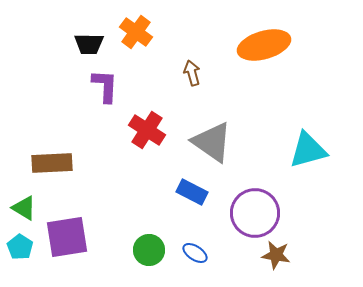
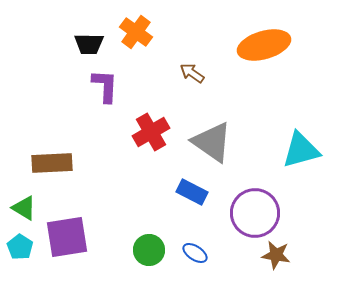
brown arrow: rotated 40 degrees counterclockwise
red cross: moved 4 px right, 2 px down; rotated 27 degrees clockwise
cyan triangle: moved 7 px left
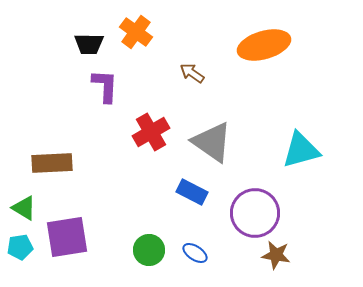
cyan pentagon: rotated 30 degrees clockwise
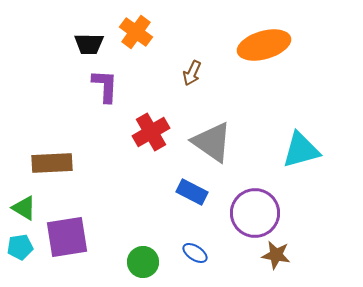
brown arrow: rotated 100 degrees counterclockwise
green circle: moved 6 px left, 12 px down
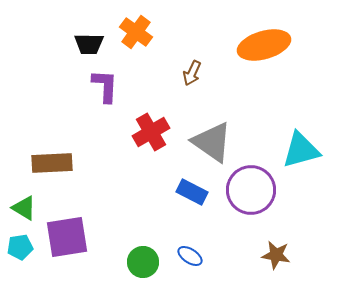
purple circle: moved 4 px left, 23 px up
blue ellipse: moved 5 px left, 3 px down
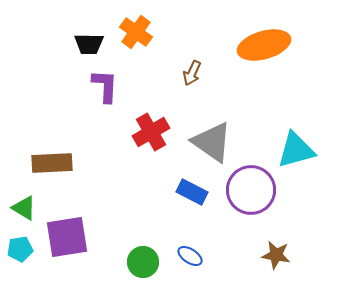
cyan triangle: moved 5 px left
cyan pentagon: moved 2 px down
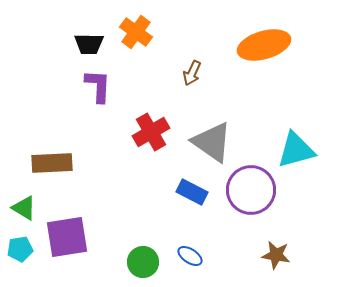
purple L-shape: moved 7 px left
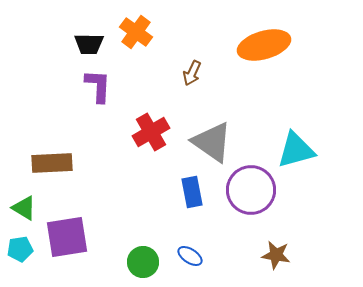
blue rectangle: rotated 52 degrees clockwise
